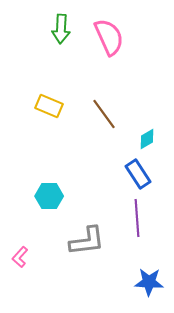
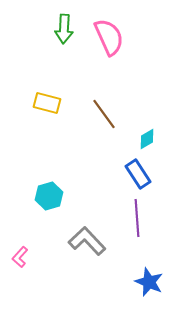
green arrow: moved 3 px right
yellow rectangle: moved 2 px left, 3 px up; rotated 8 degrees counterclockwise
cyan hexagon: rotated 16 degrees counterclockwise
gray L-shape: rotated 126 degrees counterclockwise
blue star: rotated 20 degrees clockwise
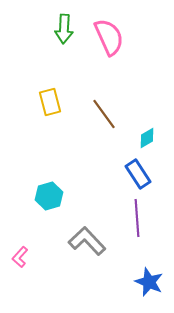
yellow rectangle: moved 3 px right, 1 px up; rotated 60 degrees clockwise
cyan diamond: moved 1 px up
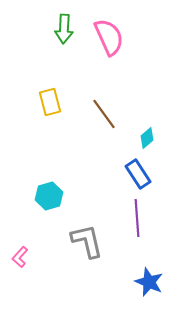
cyan diamond: rotated 10 degrees counterclockwise
gray L-shape: rotated 30 degrees clockwise
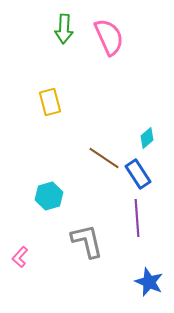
brown line: moved 44 px down; rotated 20 degrees counterclockwise
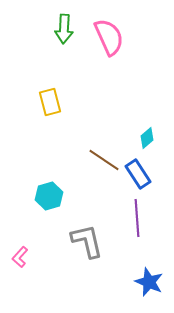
brown line: moved 2 px down
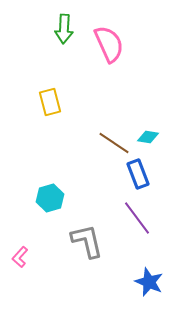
pink semicircle: moved 7 px down
cyan diamond: moved 1 px right, 1 px up; rotated 50 degrees clockwise
brown line: moved 10 px right, 17 px up
blue rectangle: rotated 12 degrees clockwise
cyan hexagon: moved 1 px right, 2 px down
purple line: rotated 33 degrees counterclockwise
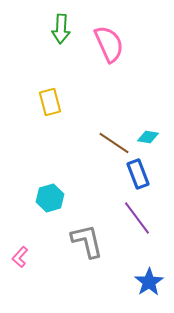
green arrow: moved 3 px left
blue star: rotated 16 degrees clockwise
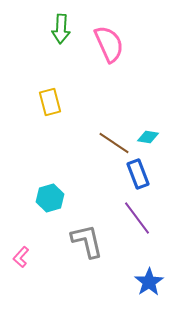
pink L-shape: moved 1 px right
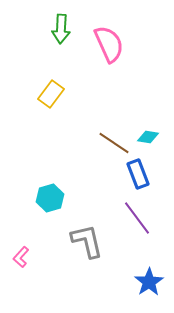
yellow rectangle: moved 1 px right, 8 px up; rotated 52 degrees clockwise
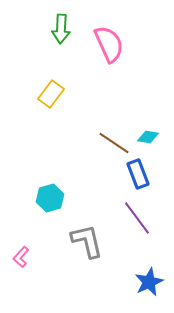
blue star: rotated 8 degrees clockwise
